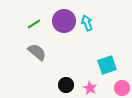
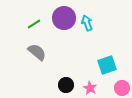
purple circle: moved 3 px up
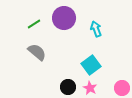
cyan arrow: moved 9 px right, 6 px down
cyan square: moved 16 px left; rotated 18 degrees counterclockwise
black circle: moved 2 px right, 2 px down
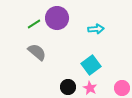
purple circle: moved 7 px left
cyan arrow: rotated 105 degrees clockwise
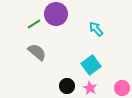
purple circle: moved 1 px left, 4 px up
cyan arrow: rotated 126 degrees counterclockwise
black circle: moved 1 px left, 1 px up
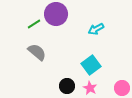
cyan arrow: rotated 77 degrees counterclockwise
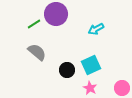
cyan square: rotated 12 degrees clockwise
black circle: moved 16 px up
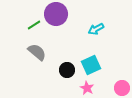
green line: moved 1 px down
pink star: moved 3 px left
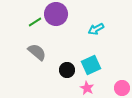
green line: moved 1 px right, 3 px up
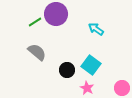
cyan arrow: rotated 63 degrees clockwise
cyan square: rotated 30 degrees counterclockwise
